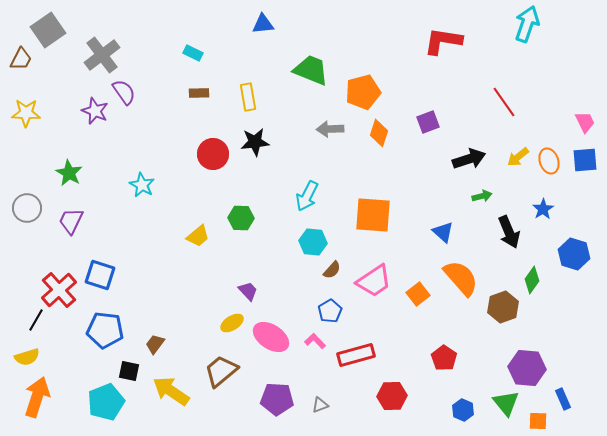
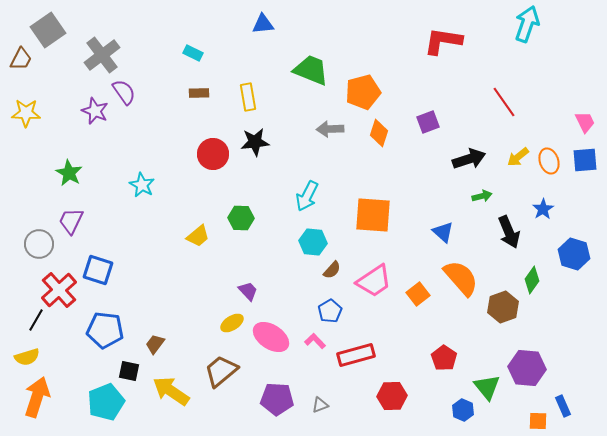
gray circle at (27, 208): moved 12 px right, 36 px down
blue square at (100, 275): moved 2 px left, 5 px up
blue rectangle at (563, 399): moved 7 px down
green triangle at (506, 403): moved 19 px left, 16 px up
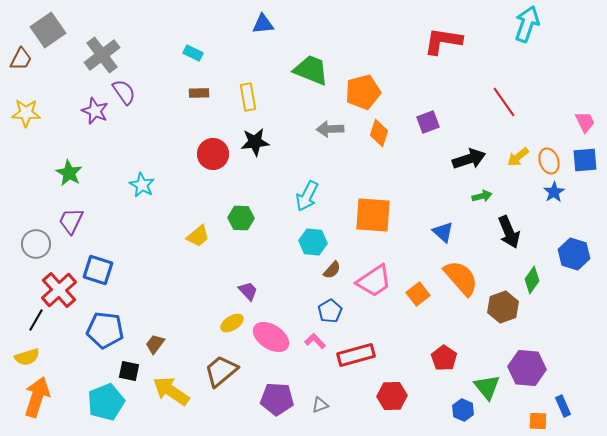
blue star at (543, 209): moved 11 px right, 17 px up
gray circle at (39, 244): moved 3 px left
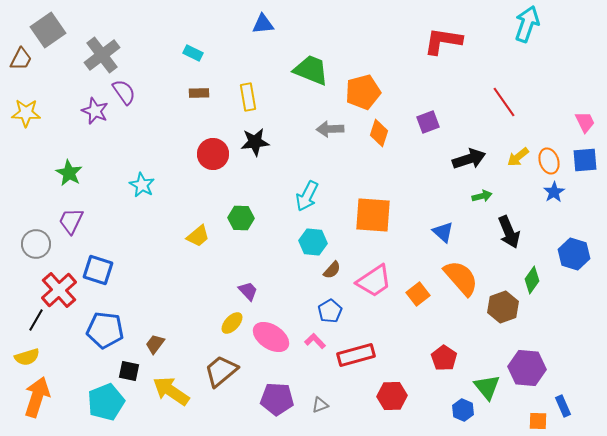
yellow ellipse at (232, 323): rotated 15 degrees counterclockwise
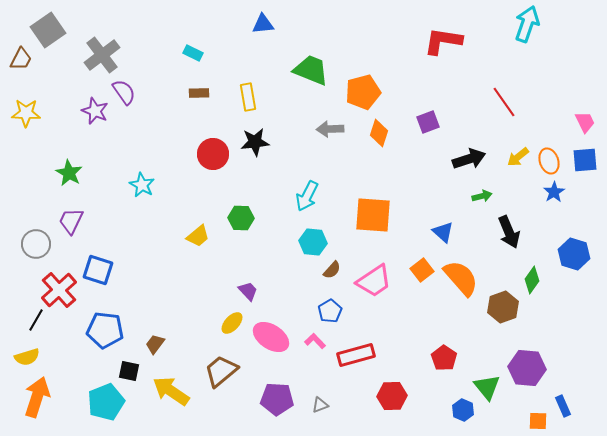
orange square at (418, 294): moved 4 px right, 24 px up
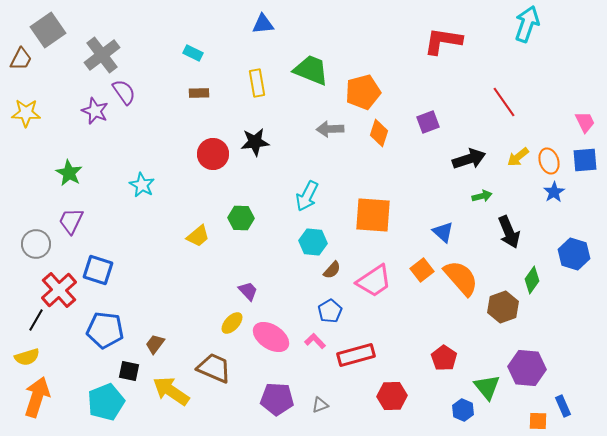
yellow rectangle at (248, 97): moved 9 px right, 14 px up
brown trapezoid at (221, 371): moved 7 px left, 3 px up; rotated 63 degrees clockwise
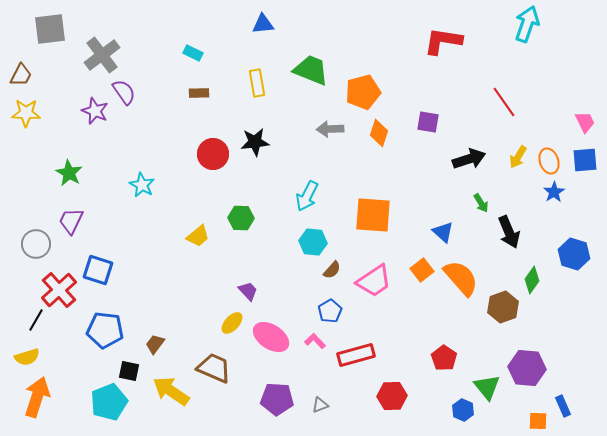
gray square at (48, 30): moved 2 px right, 1 px up; rotated 28 degrees clockwise
brown trapezoid at (21, 59): moved 16 px down
purple square at (428, 122): rotated 30 degrees clockwise
yellow arrow at (518, 157): rotated 20 degrees counterclockwise
green arrow at (482, 196): moved 1 px left, 7 px down; rotated 72 degrees clockwise
cyan pentagon at (106, 402): moved 3 px right
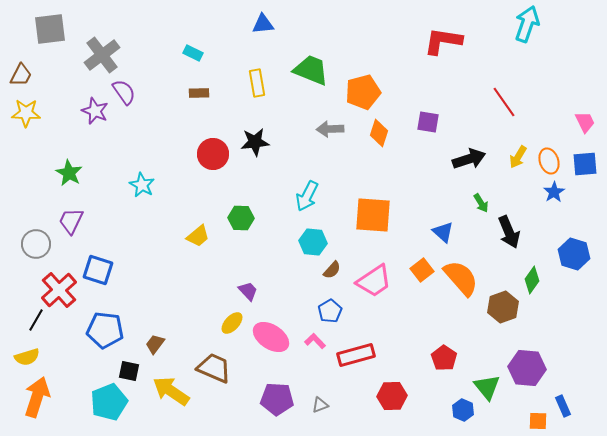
blue square at (585, 160): moved 4 px down
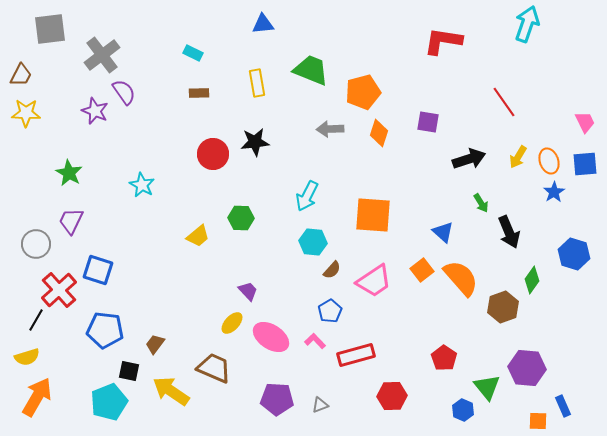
orange arrow at (37, 397): rotated 12 degrees clockwise
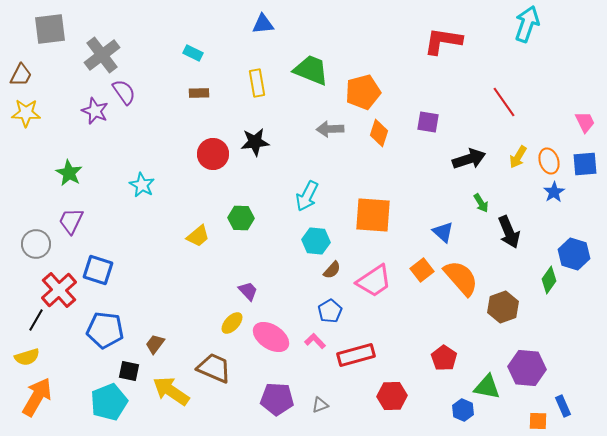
cyan hexagon at (313, 242): moved 3 px right, 1 px up
green diamond at (532, 280): moved 17 px right
green triangle at (487, 387): rotated 40 degrees counterclockwise
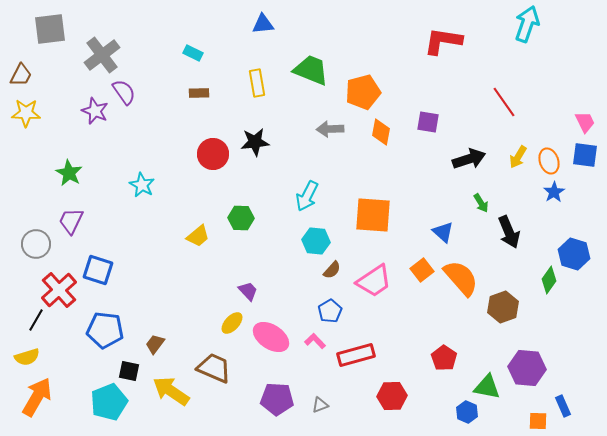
orange diamond at (379, 133): moved 2 px right, 1 px up; rotated 8 degrees counterclockwise
blue square at (585, 164): moved 9 px up; rotated 12 degrees clockwise
blue hexagon at (463, 410): moved 4 px right, 2 px down
